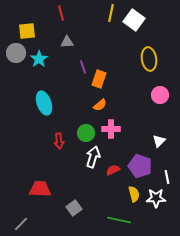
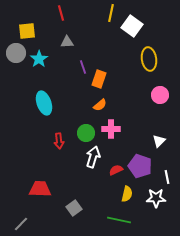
white square: moved 2 px left, 6 px down
red semicircle: moved 3 px right
yellow semicircle: moved 7 px left; rotated 28 degrees clockwise
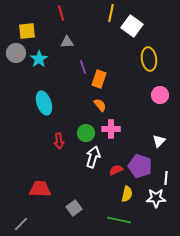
orange semicircle: rotated 88 degrees counterclockwise
white line: moved 1 px left, 1 px down; rotated 16 degrees clockwise
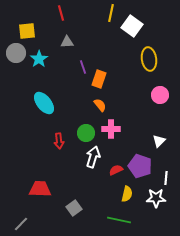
cyan ellipse: rotated 20 degrees counterclockwise
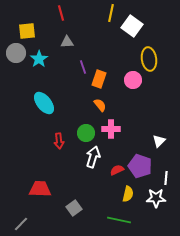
pink circle: moved 27 px left, 15 px up
red semicircle: moved 1 px right
yellow semicircle: moved 1 px right
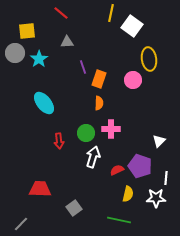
red line: rotated 35 degrees counterclockwise
gray circle: moved 1 px left
orange semicircle: moved 1 px left, 2 px up; rotated 40 degrees clockwise
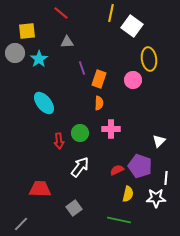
purple line: moved 1 px left, 1 px down
green circle: moved 6 px left
white arrow: moved 13 px left, 10 px down; rotated 20 degrees clockwise
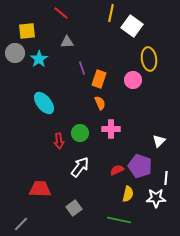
orange semicircle: moved 1 px right; rotated 24 degrees counterclockwise
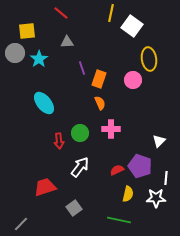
red trapezoid: moved 5 px right, 2 px up; rotated 20 degrees counterclockwise
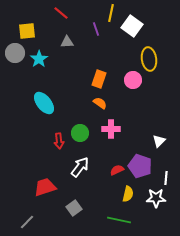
purple line: moved 14 px right, 39 px up
orange semicircle: rotated 32 degrees counterclockwise
gray line: moved 6 px right, 2 px up
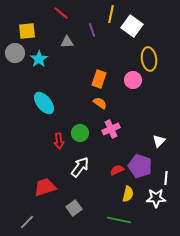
yellow line: moved 1 px down
purple line: moved 4 px left, 1 px down
pink cross: rotated 24 degrees counterclockwise
